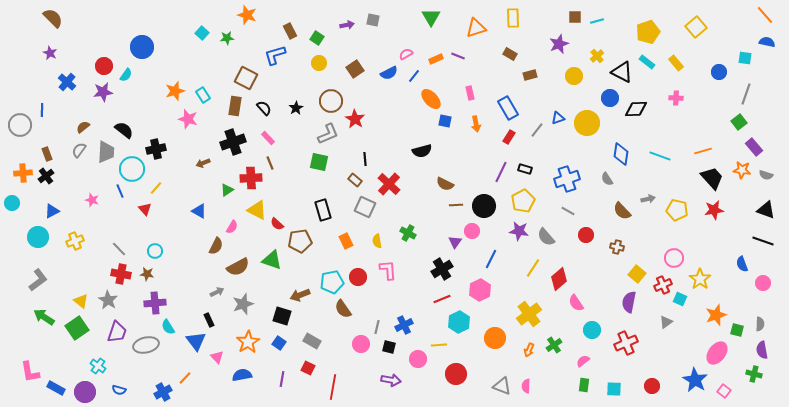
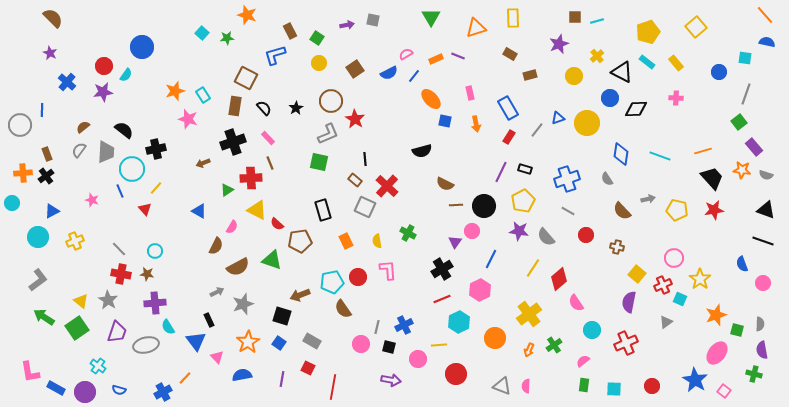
red cross at (389, 184): moved 2 px left, 2 px down
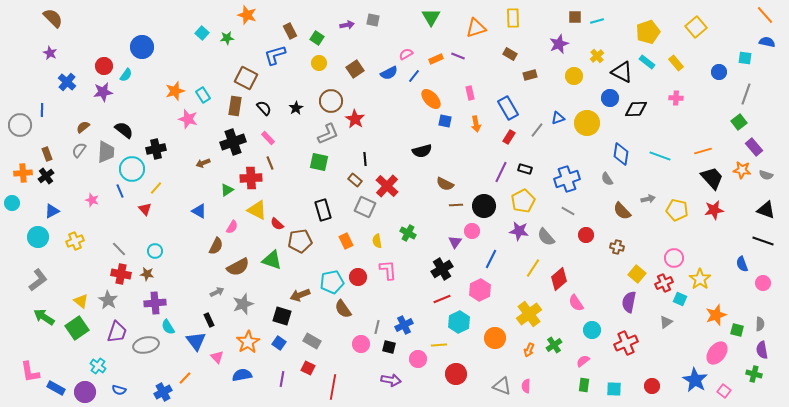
red cross at (663, 285): moved 1 px right, 2 px up
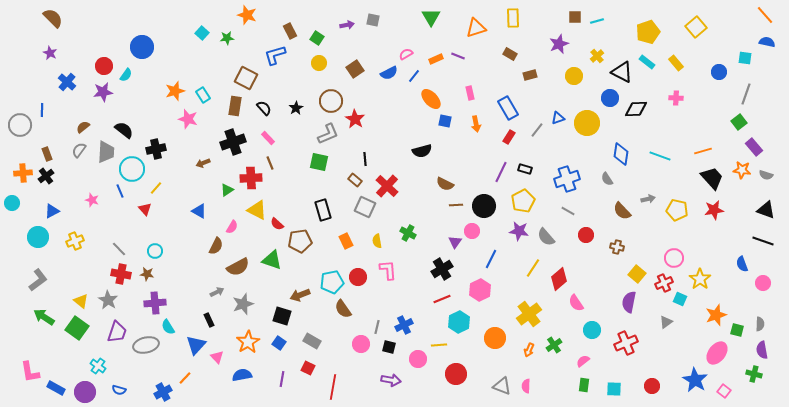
green square at (77, 328): rotated 20 degrees counterclockwise
blue triangle at (196, 341): moved 4 px down; rotated 20 degrees clockwise
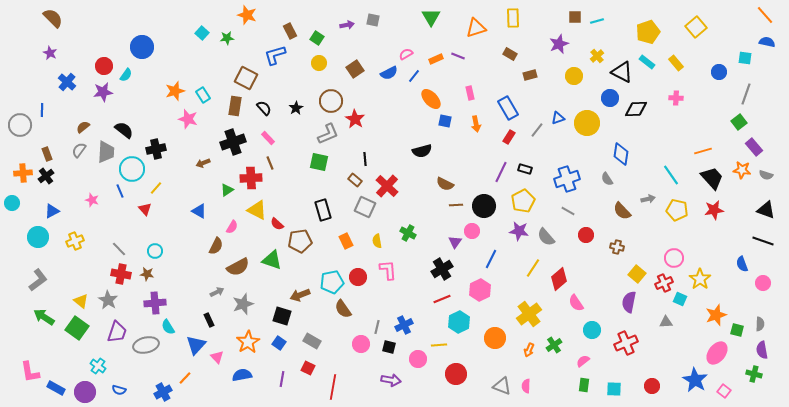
cyan line at (660, 156): moved 11 px right, 19 px down; rotated 35 degrees clockwise
gray triangle at (666, 322): rotated 32 degrees clockwise
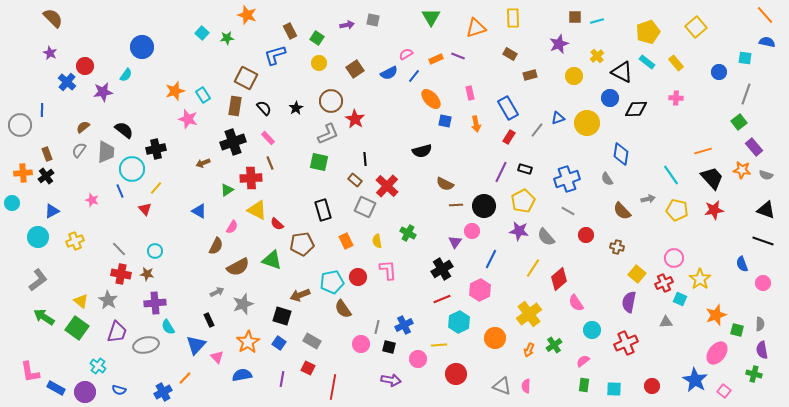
red circle at (104, 66): moved 19 px left
brown pentagon at (300, 241): moved 2 px right, 3 px down
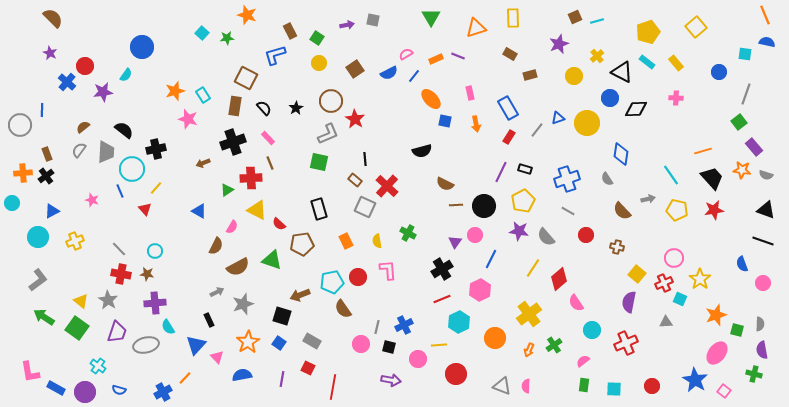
orange line at (765, 15): rotated 18 degrees clockwise
brown square at (575, 17): rotated 24 degrees counterclockwise
cyan square at (745, 58): moved 4 px up
black rectangle at (323, 210): moved 4 px left, 1 px up
red semicircle at (277, 224): moved 2 px right
pink circle at (472, 231): moved 3 px right, 4 px down
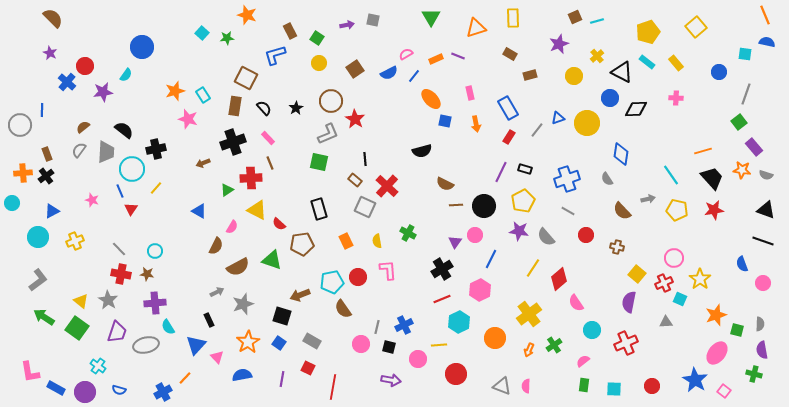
red triangle at (145, 209): moved 14 px left; rotated 16 degrees clockwise
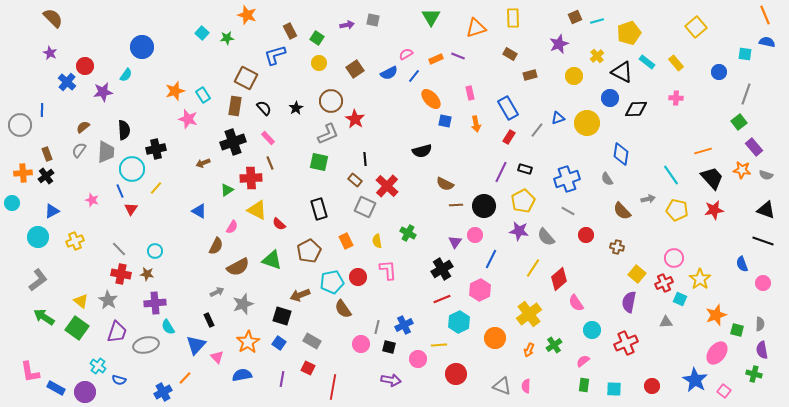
yellow pentagon at (648, 32): moved 19 px left, 1 px down
black semicircle at (124, 130): rotated 48 degrees clockwise
brown pentagon at (302, 244): moved 7 px right, 7 px down; rotated 20 degrees counterclockwise
blue semicircle at (119, 390): moved 10 px up
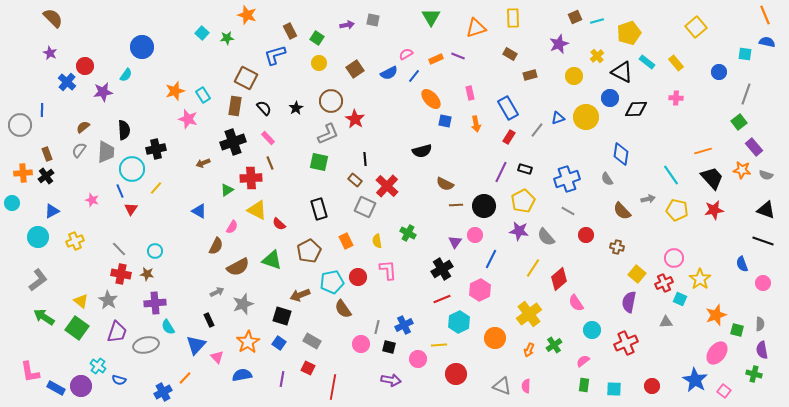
yellow circle at (587, 123): moved 1 px left, 6 px up
purple circle at (85, 392): moved 4 px left, 6 px up
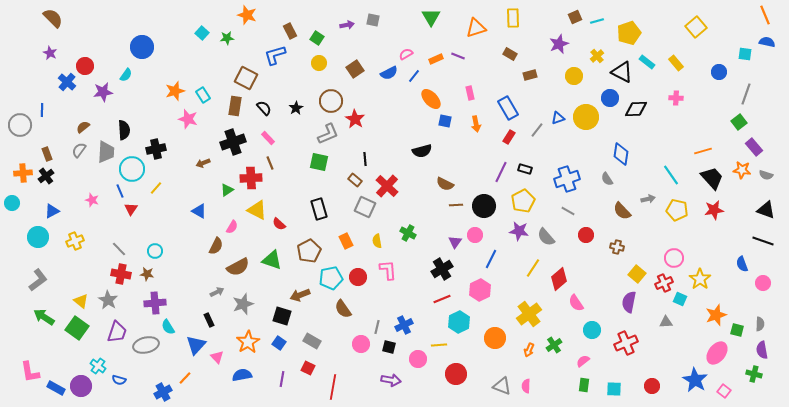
cyan pentagon at (332, 282): moved 1 px left, 4 px up
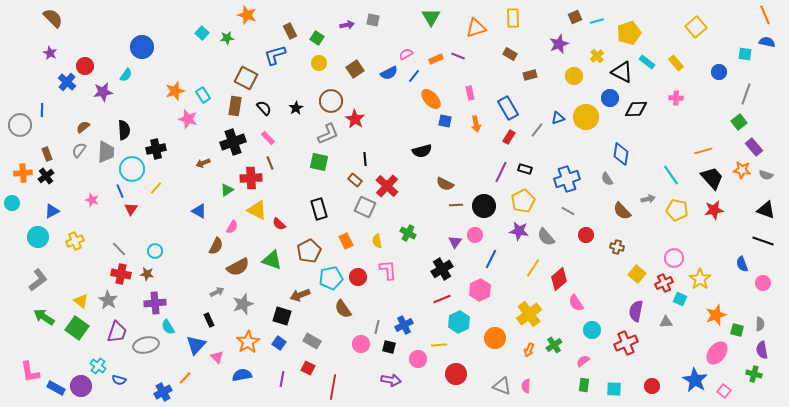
purple semicircle at (629, 302): moved 7 px right, 9 px down
